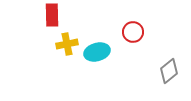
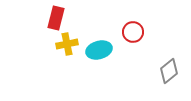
red rectangle: moved 4 px right, 3 px down; rotated 15 degrees clockwise
cyan ellipse: moved 2 px right, 2 px up
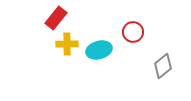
red rectangle: rotated 25 degrees clockwise
yellow cross: rotated 10 degrees clockwise
gray diamond: moved 6 px left, 5 px up
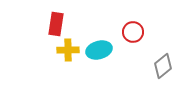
red rectangle: moved 6 px down; rotated 30 degrees counterclockwise
yellow cross: moved 1 px right, 6 px down
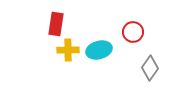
gray diamond: moved 13 px left, 2 px down; rotated 15 degrees counterclockwise
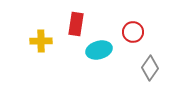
red rectangle: moved 20 px right
yellow cross: moved 27 px left, 9 px up
